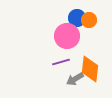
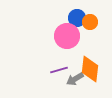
orange circle: moved 1 px right, 2 px down
purple line: moved 2 px left, 8 px down
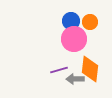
blue circle: moved 6 px left, 3 px down
pink circle: moved 7 px right, 3 px down
gray arrow: rotated 30 degrees clockwise
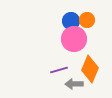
orange circle: moved 3 px left, 2 px up
orange diamond: rotated 16 degrees clockwise
gray arrow: moved 1 px left, 5 px down
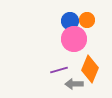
blue circle: moved 1 px left
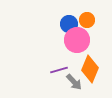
blue circle: moved 1 px left, 3 px down
pink circle: moved 3 px right, 1 px down
gray arrow: moved 2 px up; rotated 132 degrees counterclockwise
